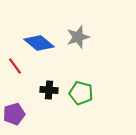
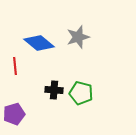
red line: rotated 30 degrees clockwise
black cross: moved 5 px right
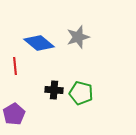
purple pentagon: rotated 15 degrees counterclockwise
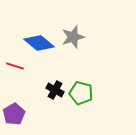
gray star: moved 5 px left
red line: rotated 66 degrees counterclockwise
black cross: moved 1 px right; rotated 24 degrees clockwise
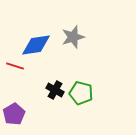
blue diamond: moved 3 px left, 2 px down; rotated 48 degrees counterclockwise
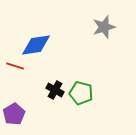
gray star: moved 31 px right, 10 px up
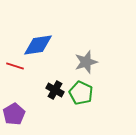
gray star: moved 18 px left, 35 px down
blue diamond: moved 2 px right
green pentagon: rotated 10 degrees clockwise
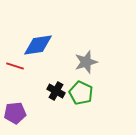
black cross: moved 1 px right, 1 px down
purple pentagon: moved 1 px right, 1 px up; rotated 25 degrees clockwise
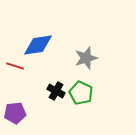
gray star: moved 4 px up
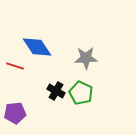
blue diamond: moved 1 px left, 2 px down; rotated 64 degrees clockwise
gray star: rotated 15 degrees clockwise
